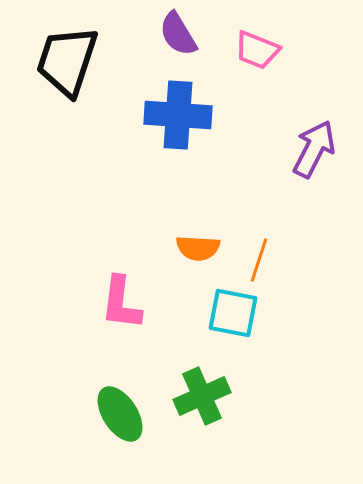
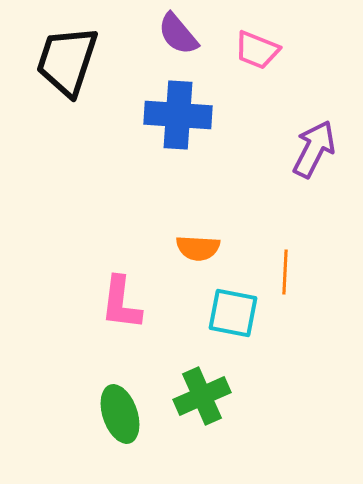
purple semicircle: rotated 9 degrees counterclockwise
orange line: moved 26 px right, 12 px down; rotated 15 degrees counterclockwise
green ellipse: rotated 14 degrees clockwise
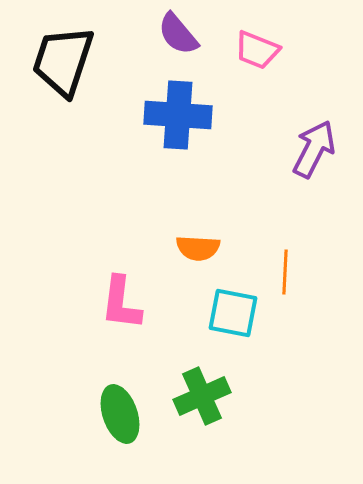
black trapezoid: moved 4 px left
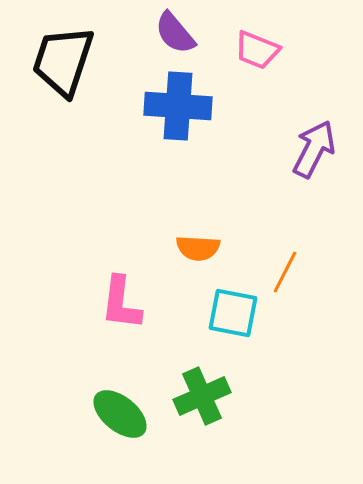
purple semicircle: moved 3 px left, 1 px up
blue cross: moved 9 px up
orange line: rotated 24 degrees clockwise
green ellipse: rotated 32 degrees counterclockwise
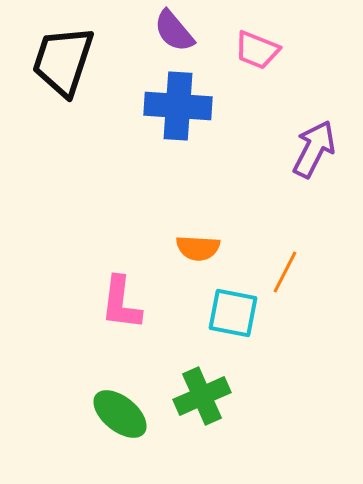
purple semicircle: moved 1 px left, 2 px up
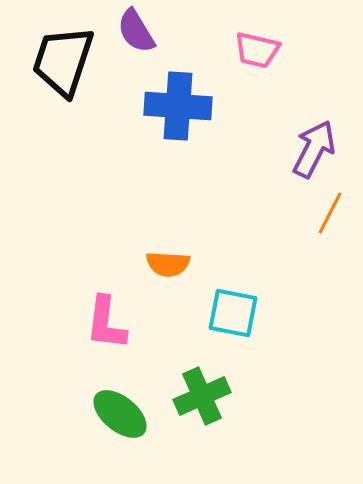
purple semicircle: moved 38 px left; rotated 9 degrees clockwise
pink trapezoid: rotated 9 degrees counterclockwise
orange semicircle: moved 30 px left, 16 px down
orange line: moved 45 px right, 59 px up
pink L-shape: moved 15 px left, 20 px down
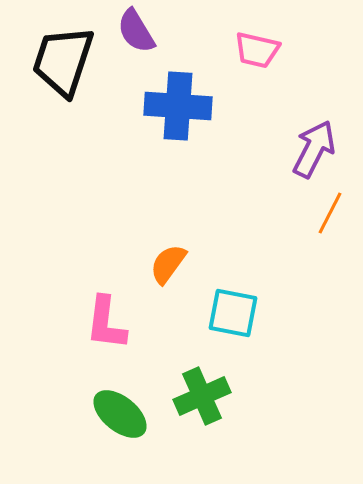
orange semicircle: rotated 123 degrees clockwise
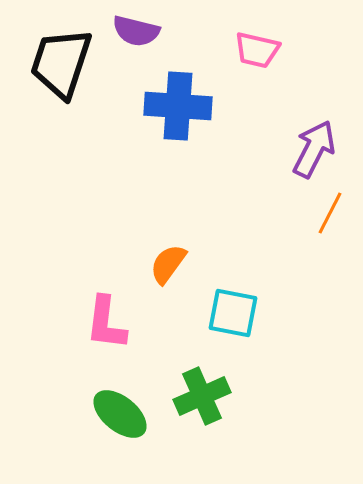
purple semicircle: rotated 45 degrees counterclockwise
black trapezoid: moved 2 px left, 2 px down
